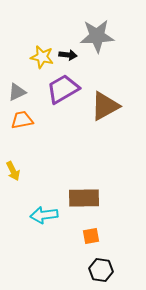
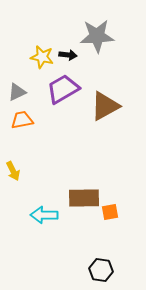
cyan arrow: rotated 8 degrees clockwise
orange square: moved 19 px right, 24 px up
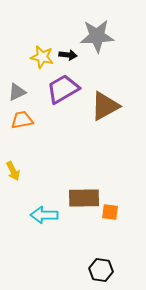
orange square: rotated 18 degrees clockwise
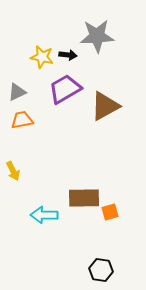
purple trapezoid: moved 2 px right
orange square: rotated 24 degrees counterclockwise
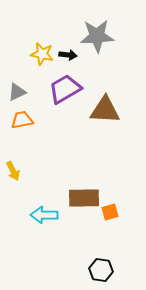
yellow star: moved 3 px up
brown triangle: moved 4 px down; rotated 32 degrees clockwise
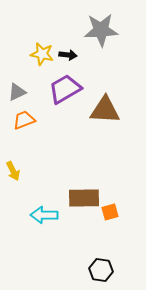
gray star: moved 4 px right, 6 px up
orange trapezoid: moved 2 px right; rotated 10 degrees counterclockwise
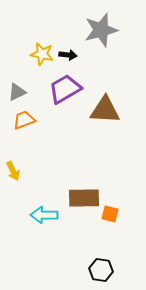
gray star: rotated 12 degrees counterclockwise
orange square: moved 2 px down; rotated 30 degrees clockwise
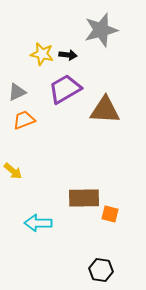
yellow arrow: rotated 24 degrees counterclockwise
cyan arrow: moved 6 px left, 8 px down
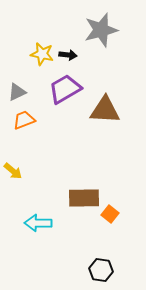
orange square: rotated 24 degrees clockwise
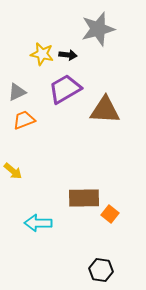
gray star: moved 3 px left, 1 px up
